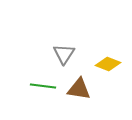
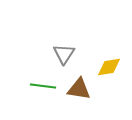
yellow diamond: moved 1 px right, 3 px down; rotated 30 degrees counterclockwise
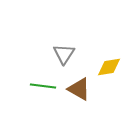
brown triangle: rotated 20 degrees clockwise
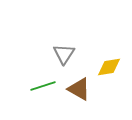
green line: rotated 25 degrees counterclockwise
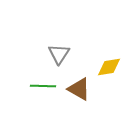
gray triangle: moved 5 px left
green line: rotated 20 degrees clockwise
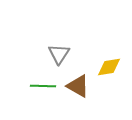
brown triangle: moved 1 px left, 3 px up
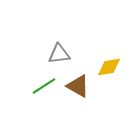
gray triangle: rotated 50 degrees clockwise
green line: moved 1 px right; rotated 35 degrees counterclockwise
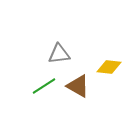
yellow diamond: rotated 15 degrees clockwise
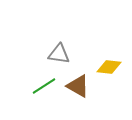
gray triangle: rotated 15 degrees clockwise
